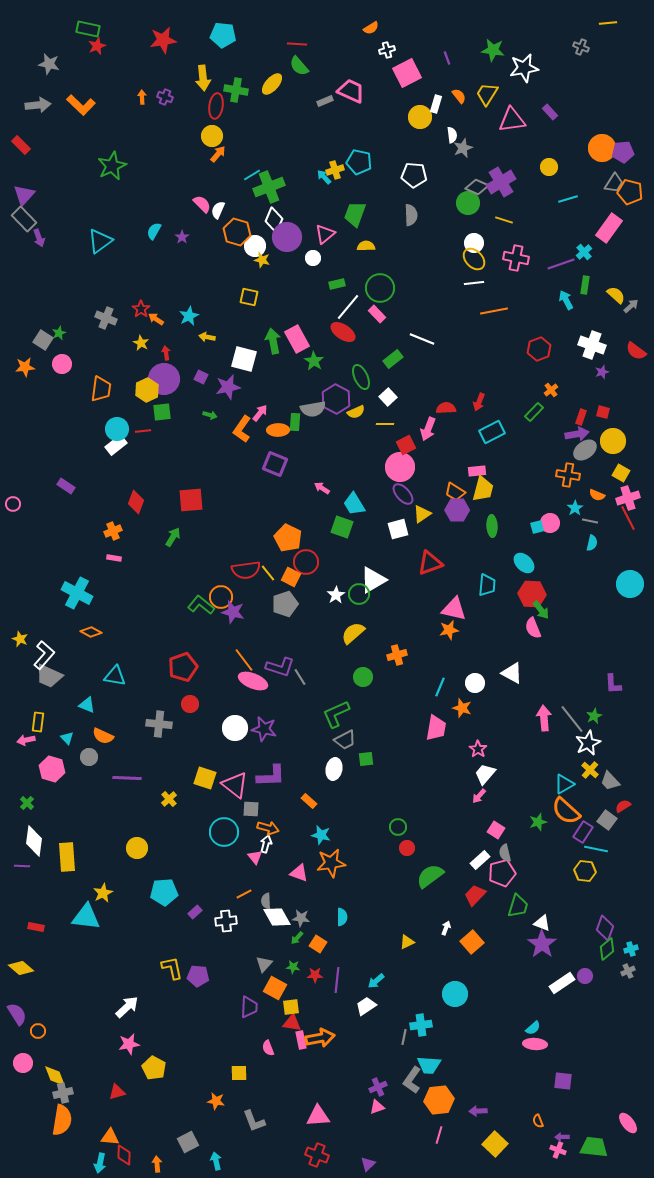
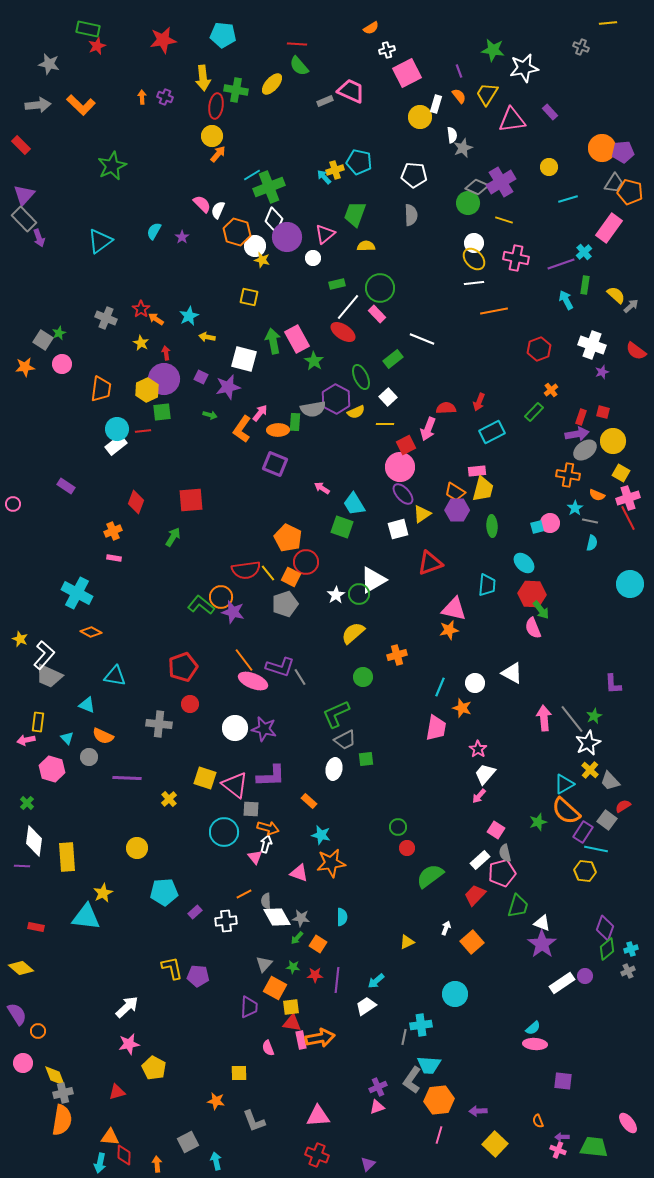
purple line at (447, 58): moved 12 px right, 13 px down
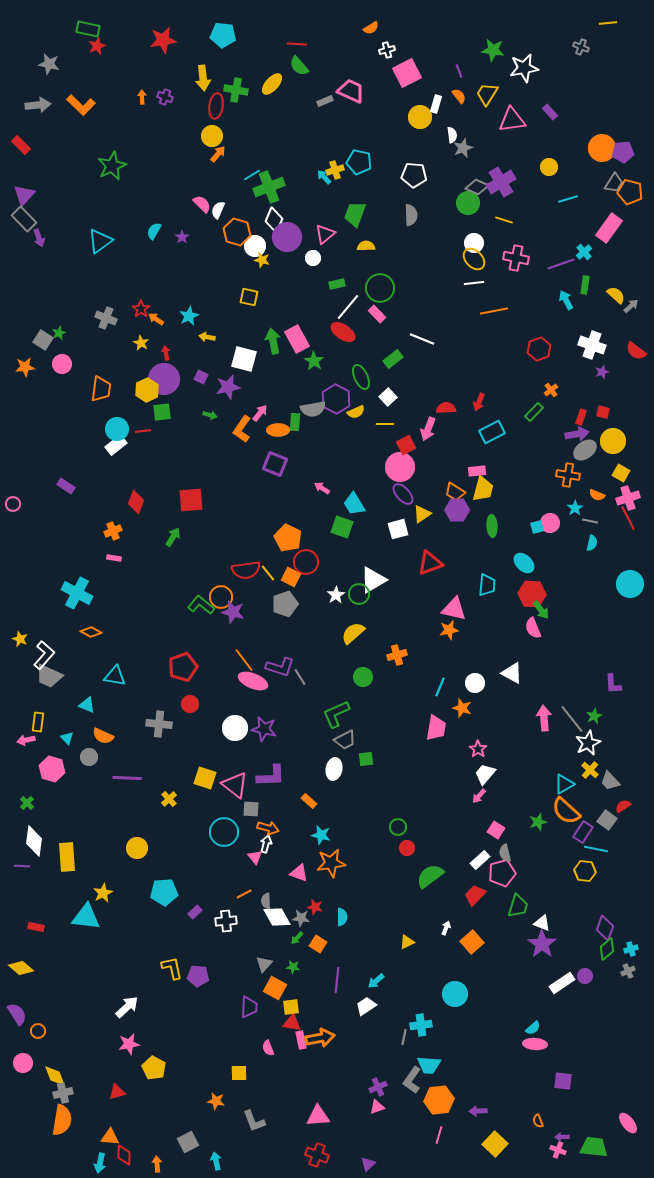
red star at (315, 975): moved 68 px up; rotated 14 degrees clockwise
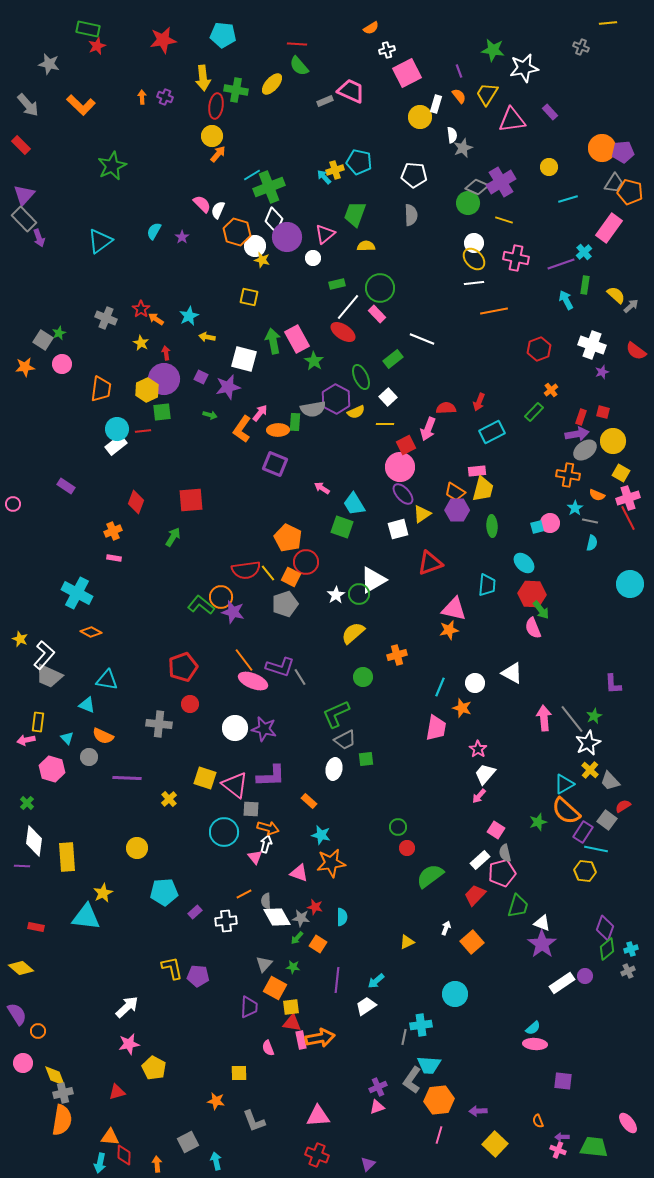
gray arrow at (38, 105): moved 10 px left; rotated 55 degrees clockwise
cyan triangle at (115, 676): moved 8 px left, 4 px down
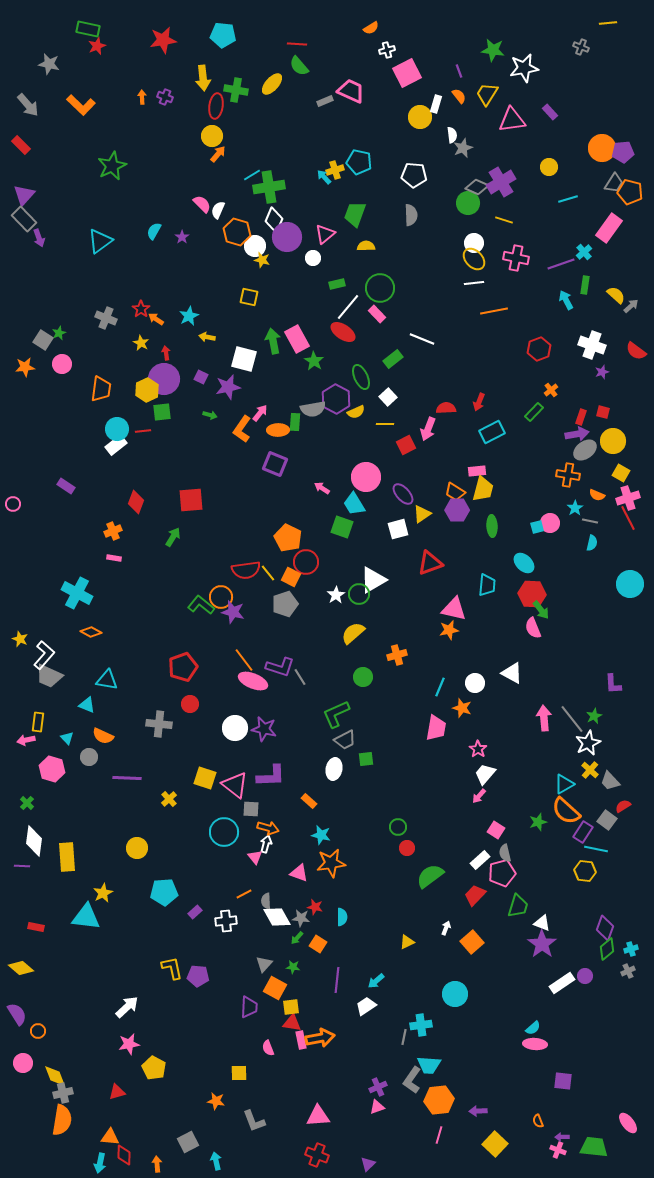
green cross at (269, 187): rotated 12 degrees clockwise
pink circle at (400, 467): moved 34 px left, 10 px down
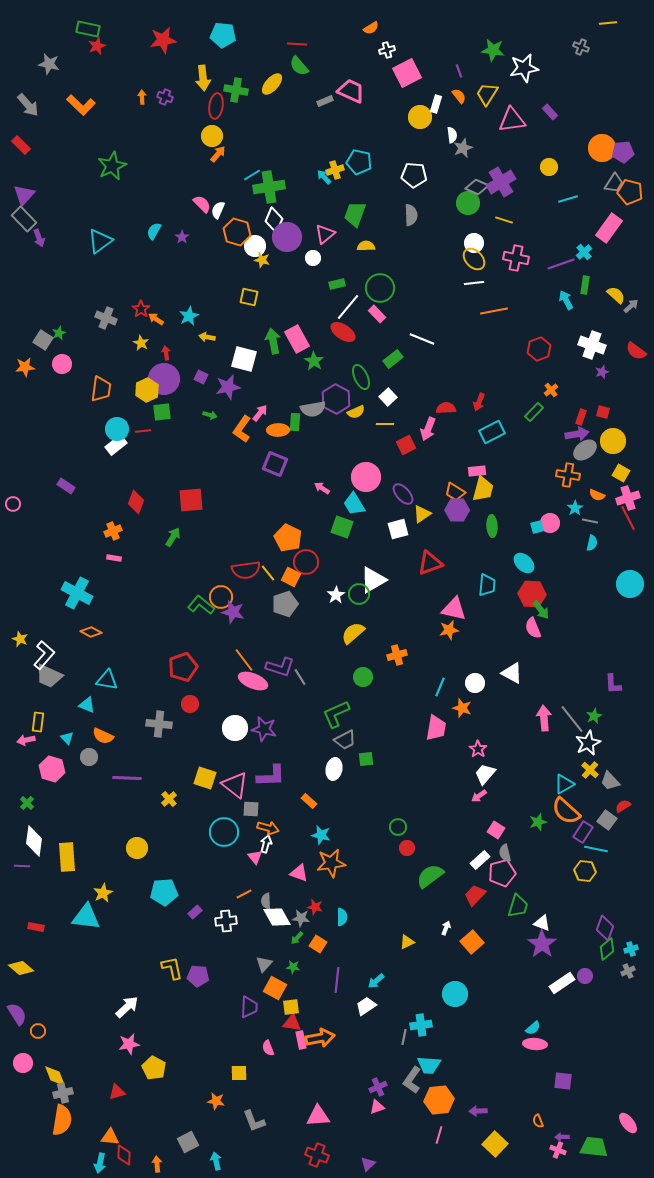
pink arrow at (479, 796): rotated 14 degrees clockwise
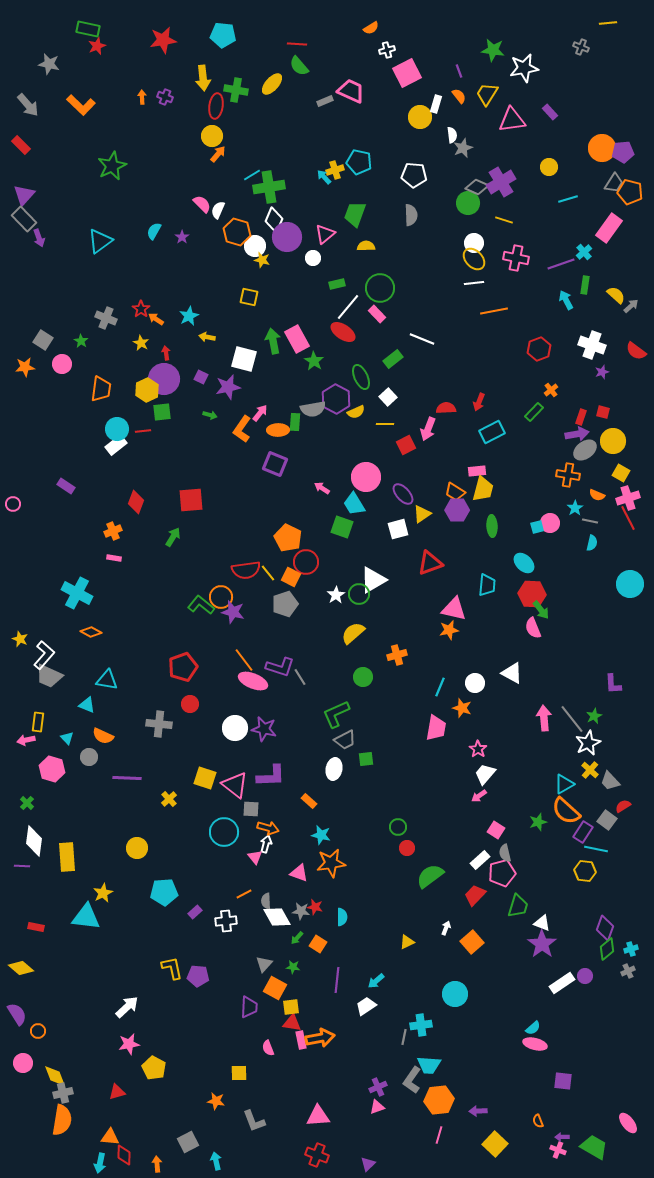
green star at (59, 333): moved 22 px right, 8 px down; rotated 16 degrees counterclockwise
gray star at (301, 918): moved 7 px up
pink ellipse at (535, 1044): rotated 10 degrees clockwise
green trapezoid at (594, 1147): rotated 24 degrees clockwise
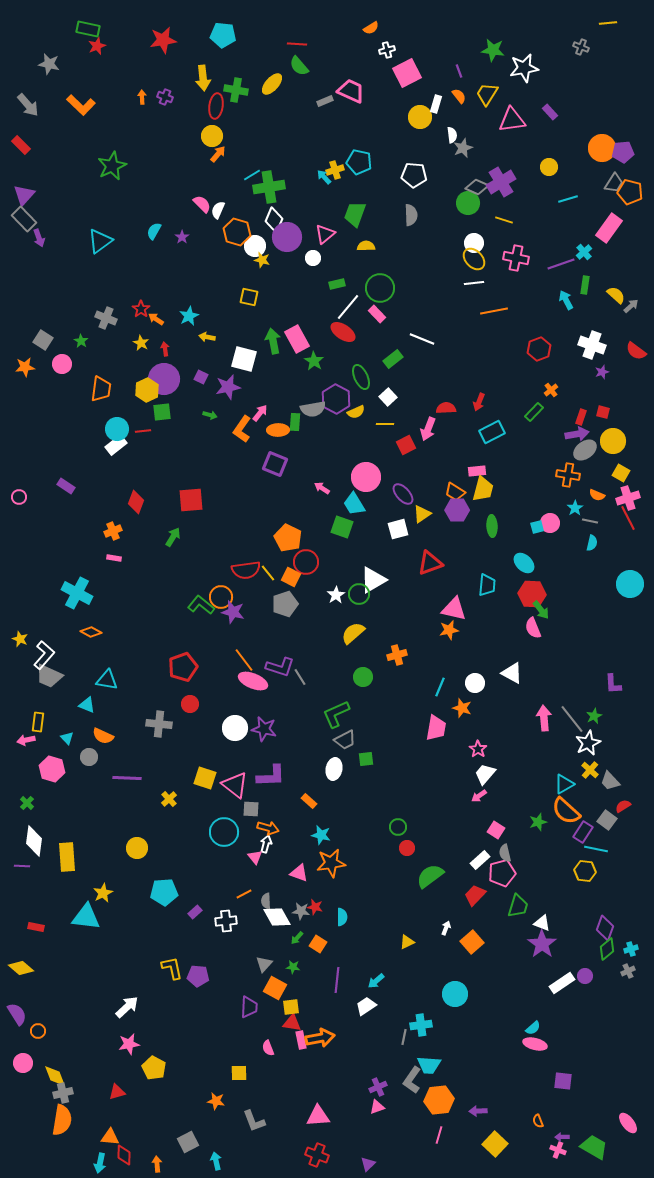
red arrow at (166, 353): moved 1 px left, 4 px up
pink circle at (13, 504): moved 6 px right, 7 px up
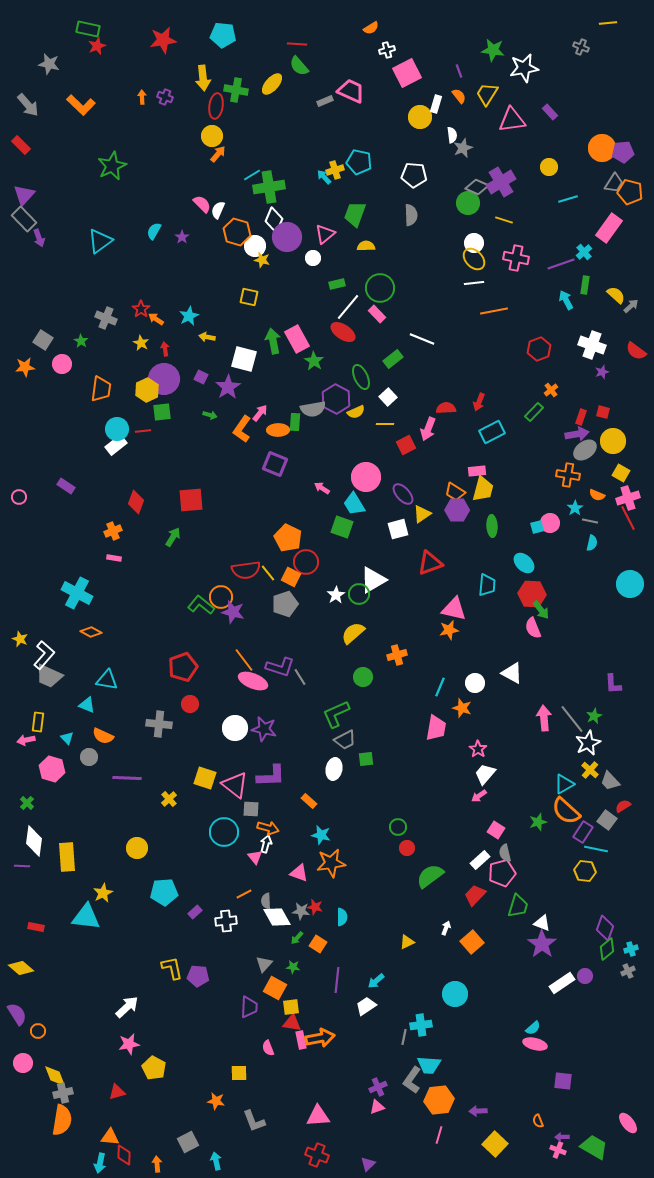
purple star at (228, 387): rotated 20 degrees counterclockwise
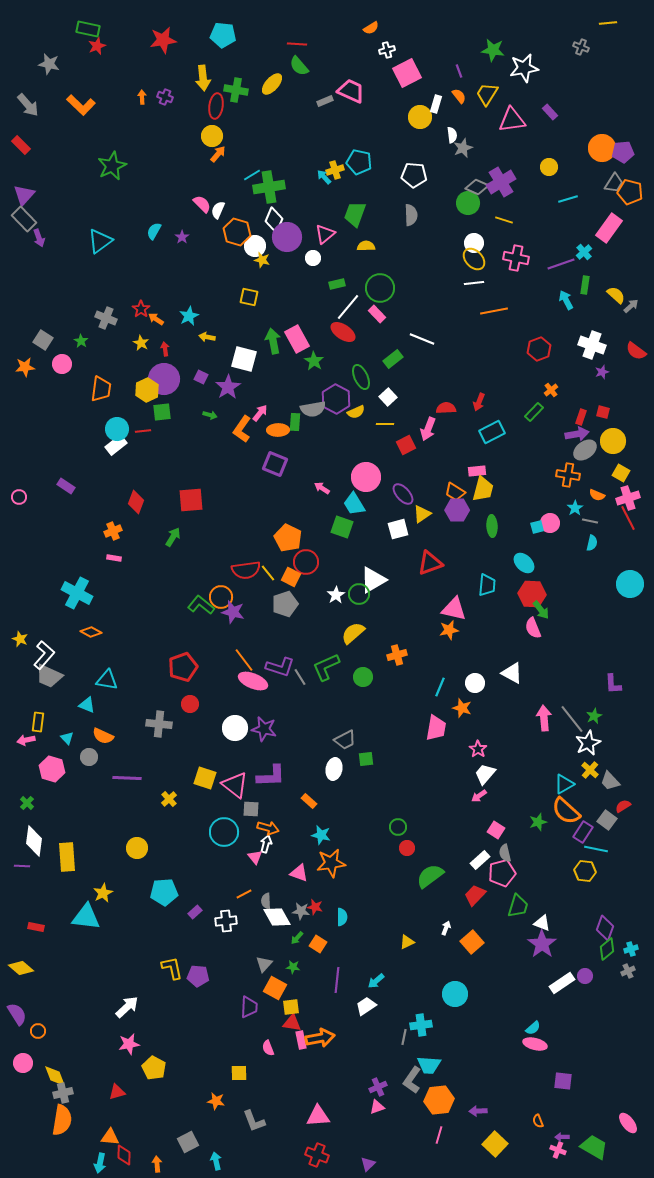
green L-shape at (336, 714): moved 10 px left, 47 px up
